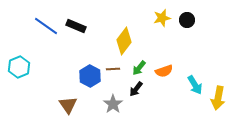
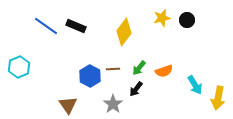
yellow diamond: moved 9 px up
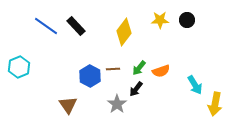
yellow star: moved 2 px left, 2 px down; rotated 12 degrees clockwise
black rectangle: rotated 24 degrees clockwise
orange semicircle: moved 3 px left
yellow arrow: moved 3 px left, 6 px down
gray star: moved 4 px right
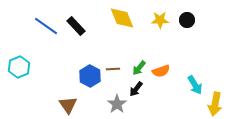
yellow diamond: moved 2 px left, 14 px up; rotated 60 degrees counterclockwise
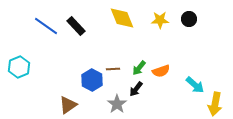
black circle: moved 2 px right, 1 px up
blue hexagon: moved 2 px right, 4 px down
cyan arrow: rotated 18 degrees counterclockwise
brown triangle: rotated 30 degrees clockwise
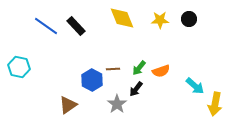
cyan hexagon: rotated 25 degrees counterclockwise
cyan arrow: moved 1 px down
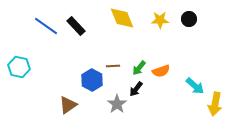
brown line: moved 3 px up
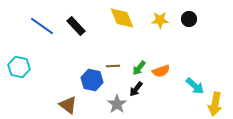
blue line: moved 4 px left
blue hexagon: rotated 15 degrees counterclockwise
brown triangle: rotated 48 degrees counterclockwise
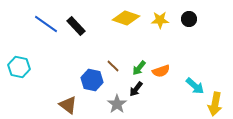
yellow diamond: moved 4 px right; rotated 48 degrees counterclockwise
blue line: moved 4 px right, 2 px up
brown line: rotated 48 degrees clockwise
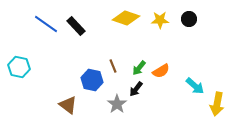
brown line: rotated 24 degrees clockwise
orange semicircle: rotated 12 degrees counterclockwise
yellow arrow: moved 2 px right
